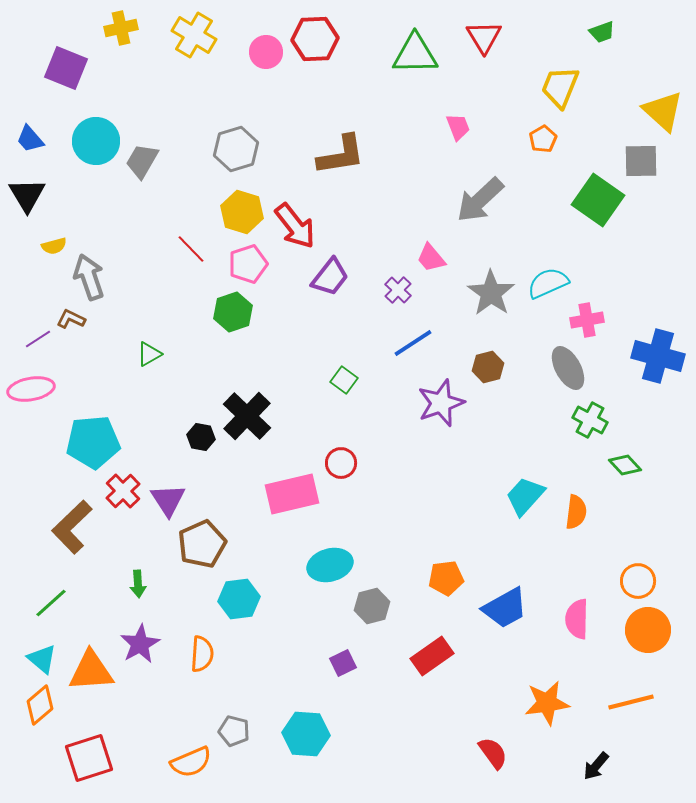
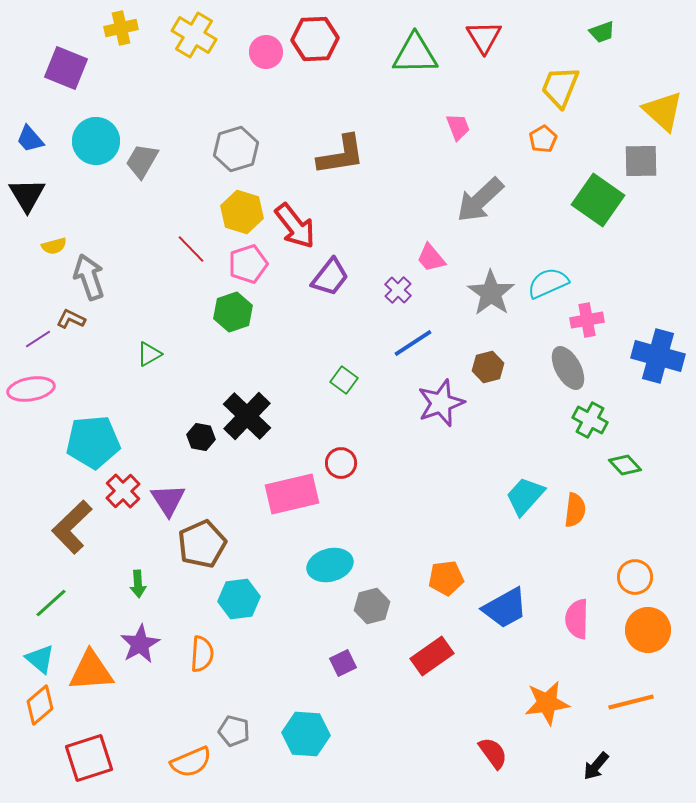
orange semicircle at (576, 512): moved 1 px left, 2 px up
orange circle at (638, 581): moved 3 px left, 4 px up
cyan triangle at (42, 659): moved 2 px left
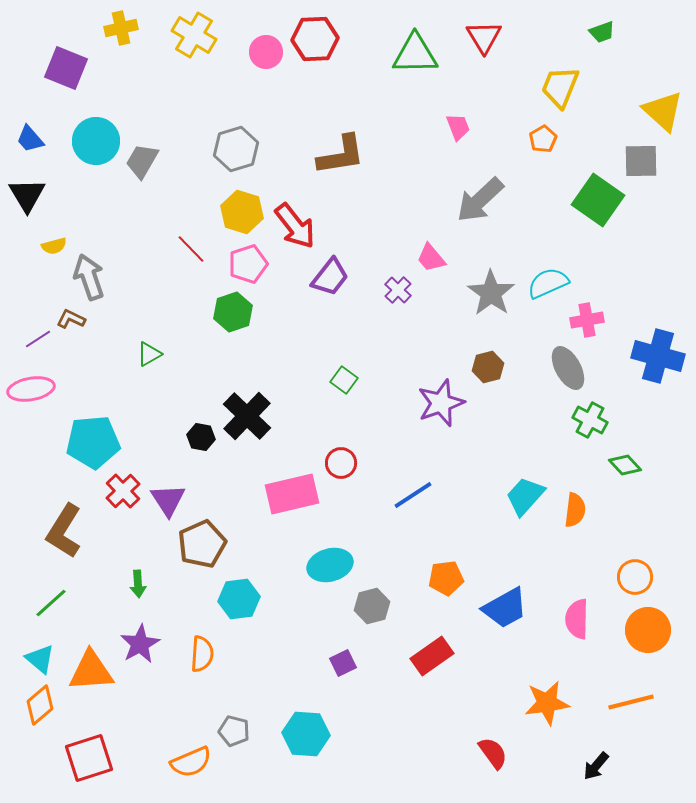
blue line at (413, 343): moved 152 px down
brown L-shape at (72, 527): moved 8 px left, 4 px down; rotated 14 degrees counterclockwise
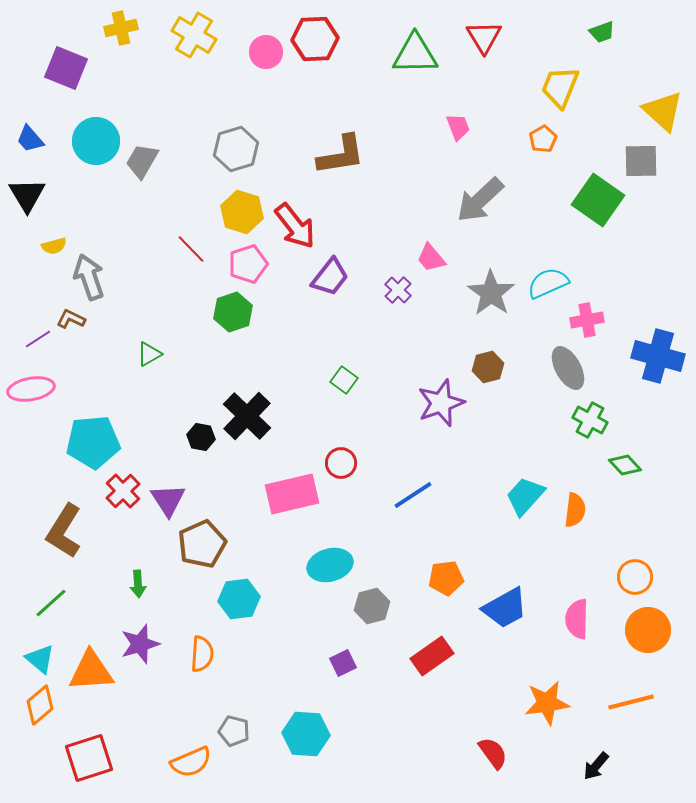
purple star at (140, 644): rotated 12 degrees clockwise
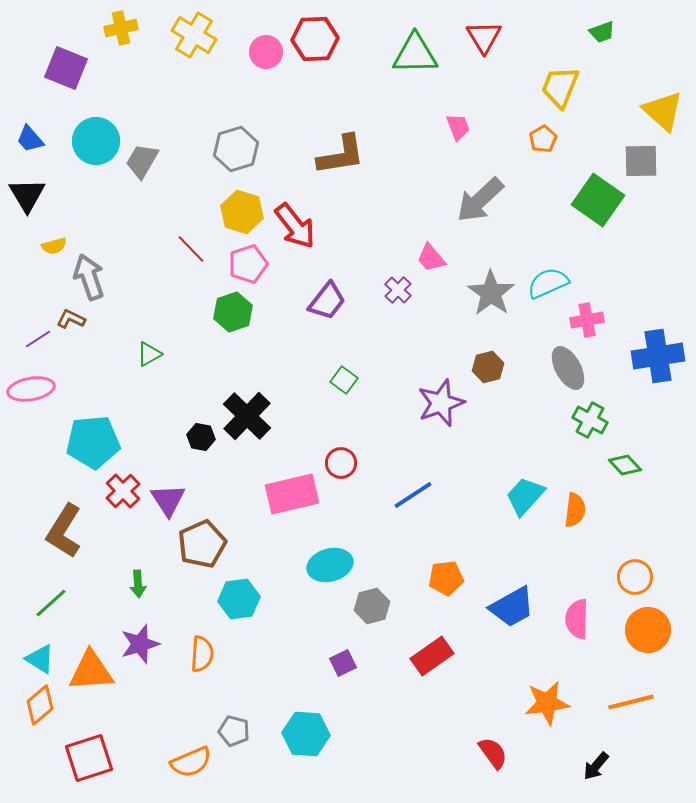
purple trapezoid at (330, 277): moved 3 px left, 24 px down
blue cross at (658, 356): rotated 24 degrees counterclockwise
blue trapezoid at (505, 608): moved 7 px right, 1 px up
cyan triangle at (40, 659): rotated 8 degrees counterclockwise
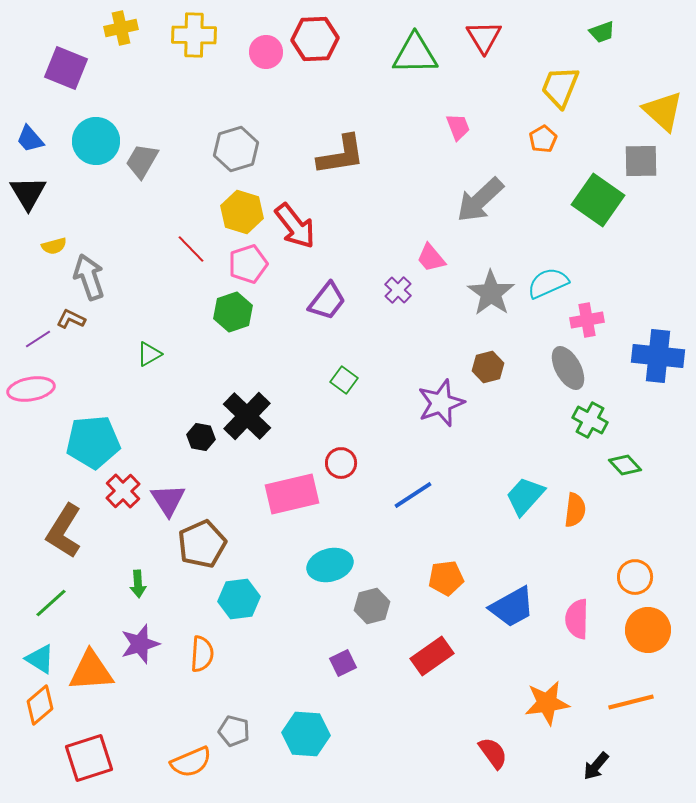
yellow cross at (194, 35): rotated 30 degrees counterclockwise
black triangle at (27, 195): moved 1 px right, 2 px up
blue cross at (658, 356): rotated 15 degrees clockwise
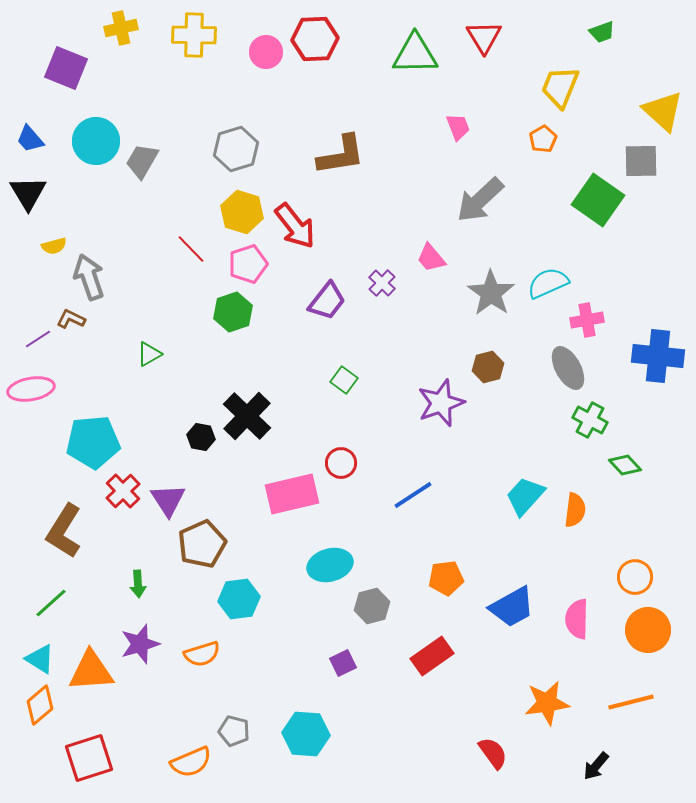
purple cross at (398, 290): moved 16 px left, 7 px up
orange semicircle at (202, 654): rotated 69 degrees clockwise
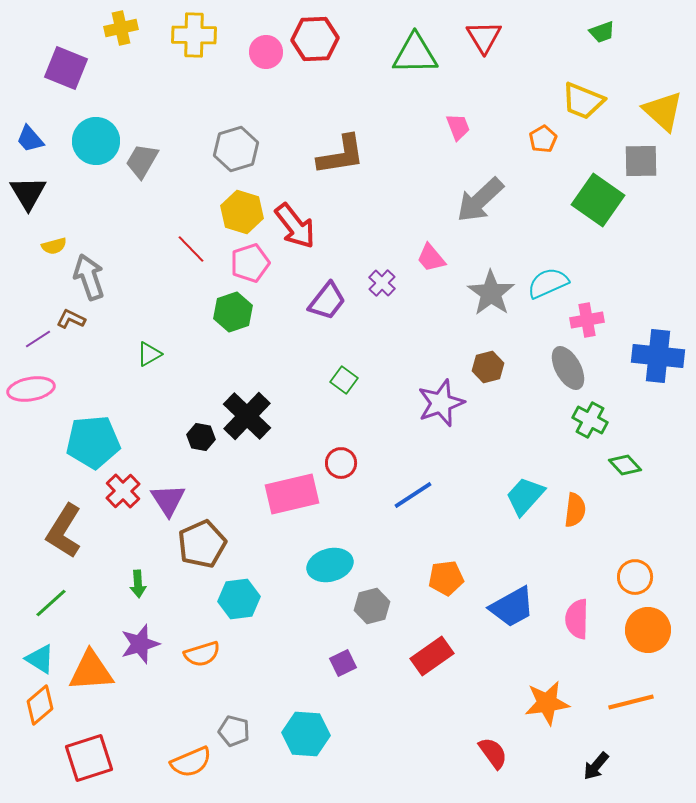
yellow trapezoid at (560, 87): moved 23 px right, 14 px down; rotated 90 degrees counterclockwise
pink pentagon at (248, 264): moved 2 px right, 1 px up
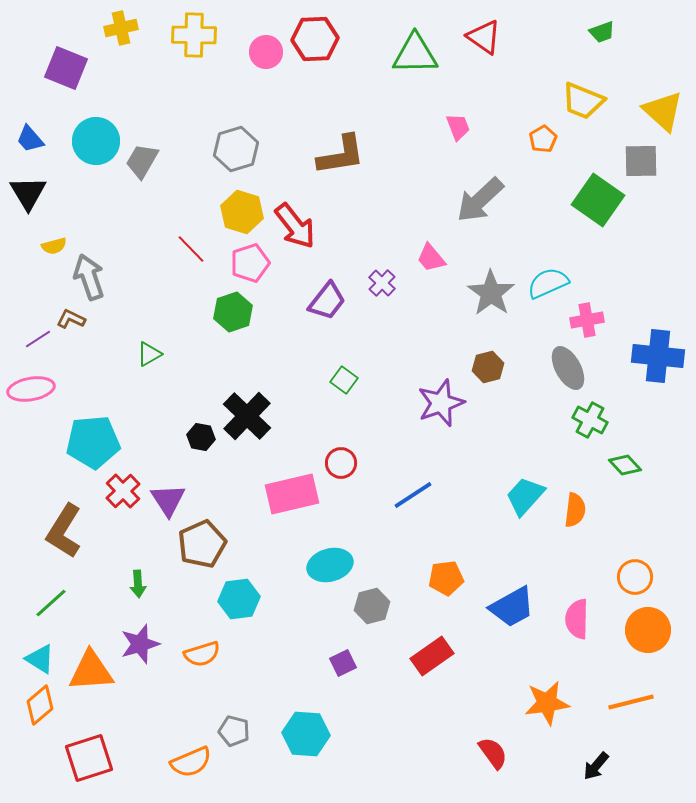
red triangle at (484, 37): rotated 24 degrees counterclockwise
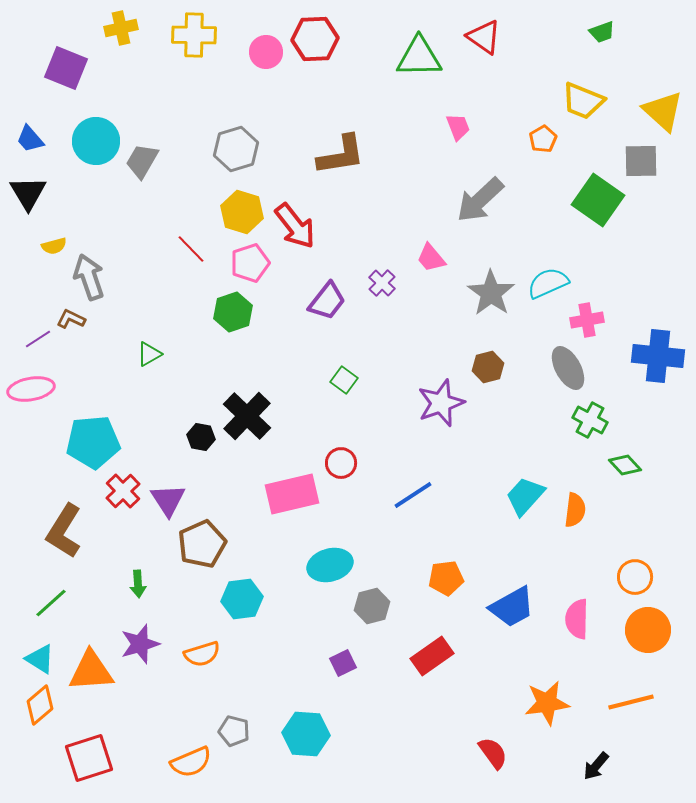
green triangle at (415, 54): moved 4 px right, 3 px down
cyan hexagon at (239, 599): moved 3 px right
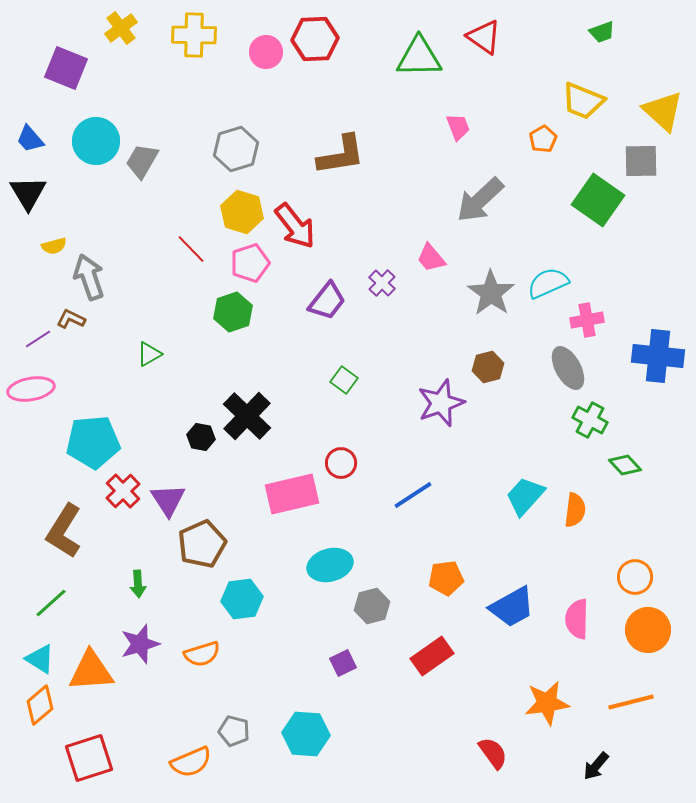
yellow cross at (121, 28): rotated 24 degrees counterclockwise
